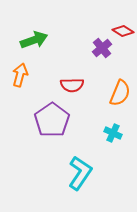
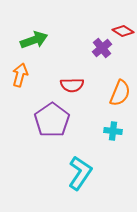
cyan cross: moved 2 px up; rotated 18 degrees counterclockwise
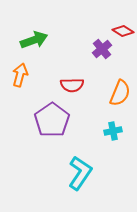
purple cross: moved 1 px down
cyan cross: rotated 18 degrees counterclockwise
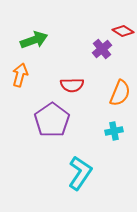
cyan cross: moved 1 px right
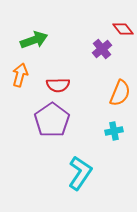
red diamond: moved 2 px up; rotated 20 degrees clockwise
red semicircle: moved 14 px left
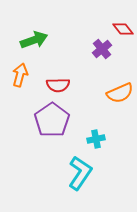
orange semicircle: rotated 44 degrees clockwise
cyan cross: moved 18 px left, 8 px down
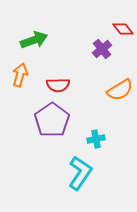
orange semicircle: moved 3 px up; rotated 8 degrees counterclockwise
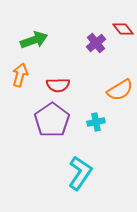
purple cross: moved 6 px left, 6 px up
cyan cross: moved 17 px up
